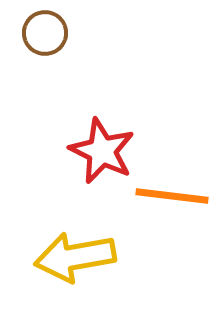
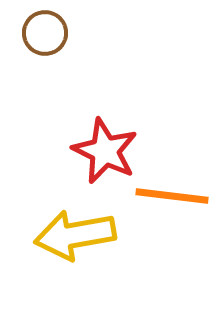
red star: moved 3 px right
yellow arrow: moved 22 px up
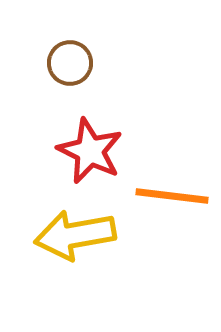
brown circle: moved 25 px right, 30 px down
red star: moved 15 px left
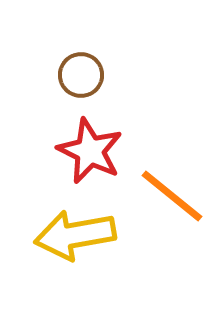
brown circle: moved 11 px right, 12 px down
orange line: rotated 32 degrees clockwise
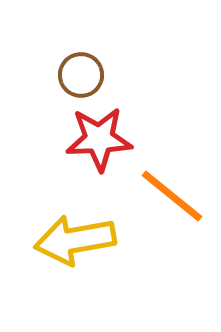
red star: moved 9 px right, 12 px up; rotated 28 degrees counterclockwise
yellow arrow: moved 5 px down
